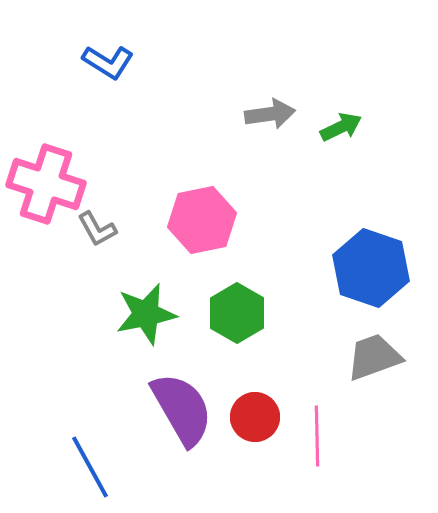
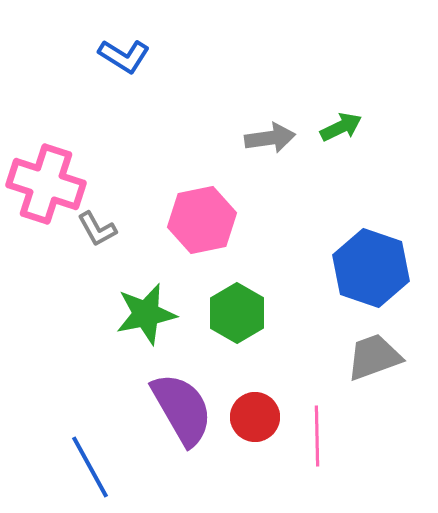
blue L-shape: moved 16 px right, 6 px up
gray arrow: moved 24 px down
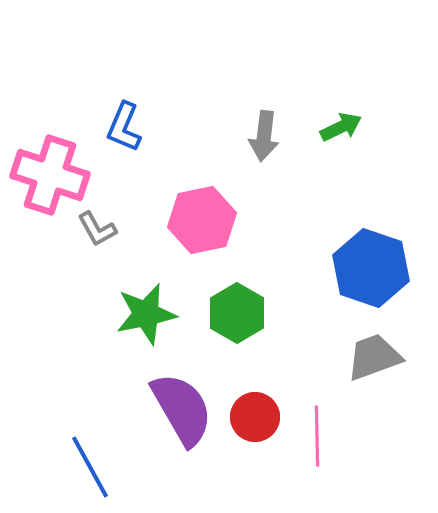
blue L-shape: moved 71 px down; rotated 81 degrees clockwise
gray arrow: moved 6 px left, 2 px up; rotated 105 degrees clockwise
pink cross: moved 4 px right, 9 px up
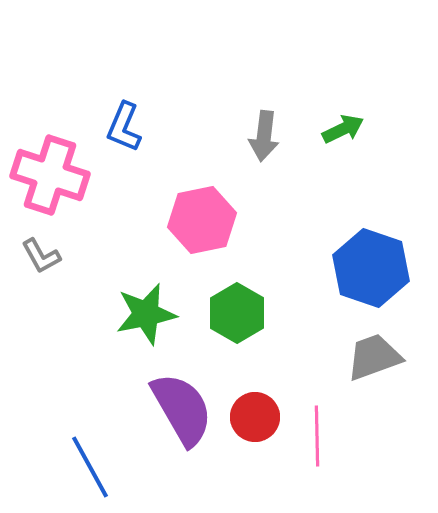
green arrow: moved 2 px right, 2 px down
gray L-shape: moved 56 px left, 27 px down
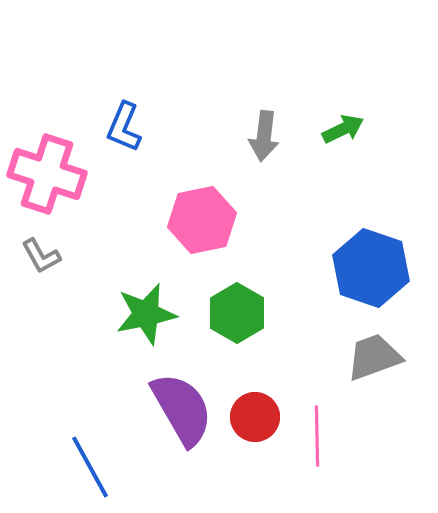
pink cross: moved 3 px left, 1 px up
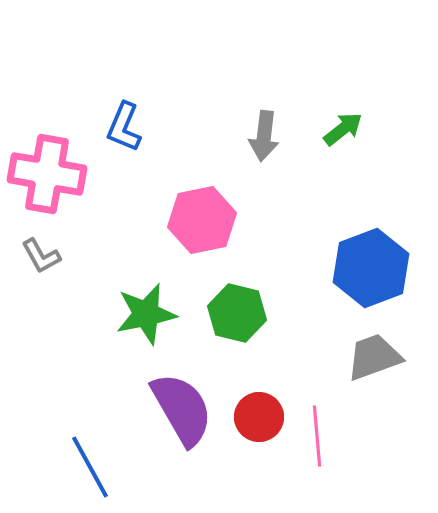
green arrow: rotated 12 degrees counterclockwise
pink cross: rotated 8 degrees counterclockwise
blue hexagon: rotated 20 degrees clockwise
green hexagon: rotated 16 degrees counterclockwise
red circle: moved 4 px right
pink line: rotated 4 degrees counterclockwise
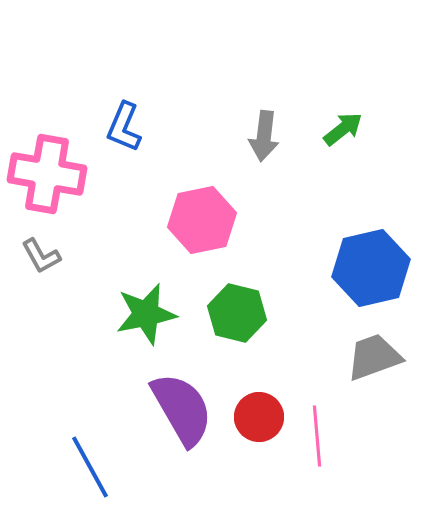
blue hexagon: rotated 8 degrees clockwise
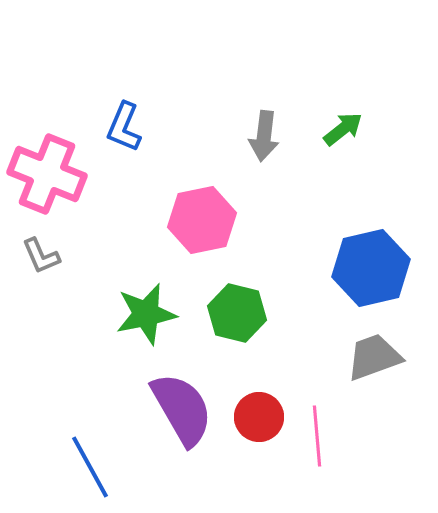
pink cross: rotated 12 degrees clockwise
gray L-shape: rotated 6 degrees clockwise
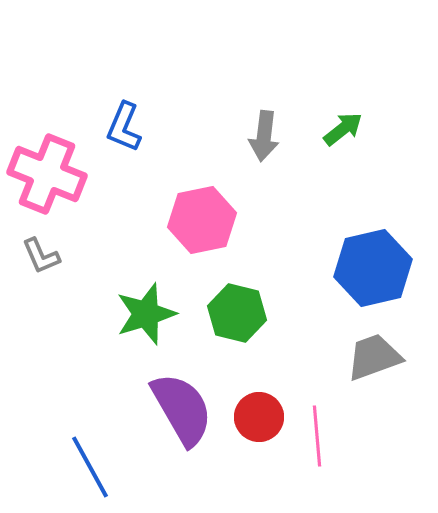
blue hexagon: moved 2 px right
green star: rotated 6 degrees counterclockwise
